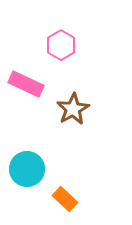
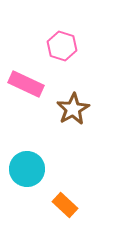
pink hexagon: moved 1 px right, 1 px down; rotated 12 degrees counterclockwise
orange rectangle: moved 6 px down
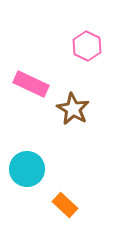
pink hexagon: moved 25 px right; rotated 8 degrees clockwise
pink rectangle: moved 5 px right
brown star: rotated 12 degrees counterclockwise
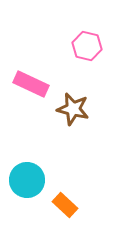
pink hexagon: rotated 12 degrees counterclockwise
brown star: rotated 16 degrees counterclockwise
cyan circle: moved 11 px down
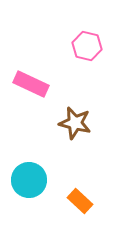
brown star: moved 2 px right, 14 px down
cyan circle: moved 2 px right
orange rectangle: moved 15 px right, 4 px up
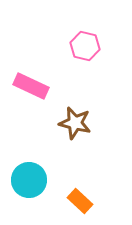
pink hexagon: moved 2 px left
pink rectangle: moved 2 px down
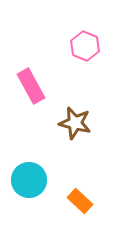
pink hexagon: rotated 8 degrees clockwise
pink rectangle: rotated 36 degrees clockwise
